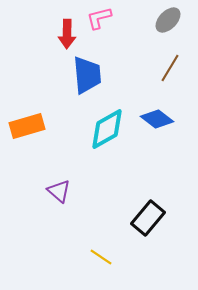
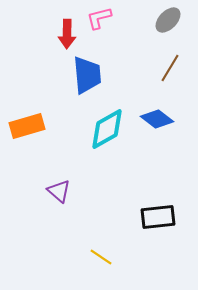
black rectangle: moved 10 px right, 1 px up; rotated 44 degrees clockwise
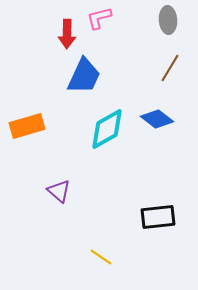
gray ellipse: rotated 48 degrees counterclockwise
blue trapezoid: moved 3 px left, 1 px down; rotated 30 degrees clockwise
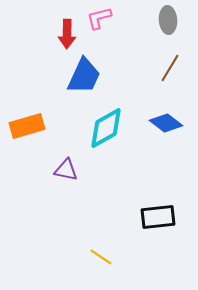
blue diamond: moved 9 px right, 4 px down
cyan diamond: moved 1 px left, 1 px up
purple triangle: moved 7 px right, 21 px up; rotated 30 degrees counterclockwise
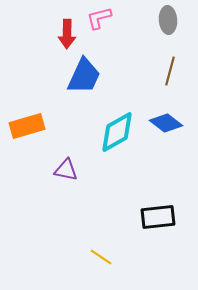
brown line: moved 3 px down; rotated 16 degrees counterclockwise
cyan diamond: moved 11 px right, 4 px down
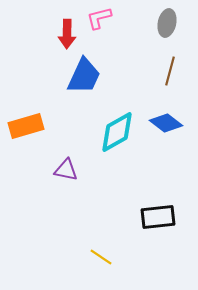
gray ellipse: moved 1 px left, 3 px down; rotated 16 degrees clockwise
orange rectangle: moved 1 px left
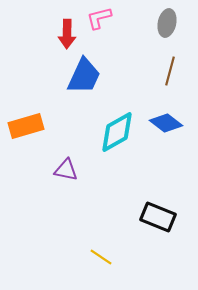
black rectangle: rotated 28 degrees clockwise
